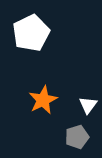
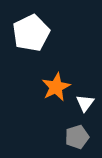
orange star: moved 13 px right, 13 px up
white triangle: moved 3 px left, 2 px up
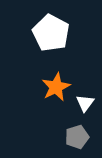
white pentagon: moved 20 px right; rotated 18 degrees counterclockwise
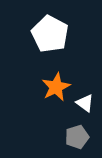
white pentagon: moved 1 px left, 1 px down
white triangle: rotated 30 degrees counterclockwise
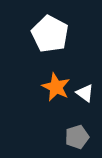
orange star: rotated 20 degrees counterclockwise
white triangle: moved 10 px up
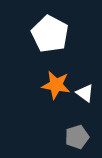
orange star: moved 2 px up; rotated 16 degrees counterclockwise
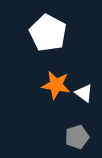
white pentagon: moved 2 px left, 1 px up
white triangle: moved 1 px left
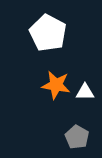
white triangle: moved 1 px right, 1 px up; rotated 36 degrees counterclockwise
gray pentagon: rotated 25 degrees counterclockwise
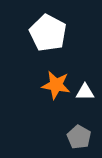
gray pentagon: moved 2 px right
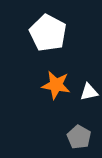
white triangle: moved 4 px right; rotated 12 degrees counterclockwise
